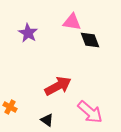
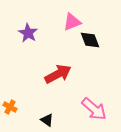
pink triangle: rotated 30 degrees counterclockwise
red arrow: moved 12 px up
pink arrow: moved 4 px right, 3 px up
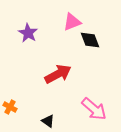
black triangle: moved 1 px right, 1 px down
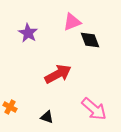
black triangle: moved 1 px left, 4 px up; rotated 16 degrees counterclockwise
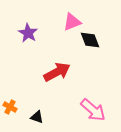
red arrow: moved 1 px left, 2 px up
pink arrow: moved 1 px left, 1 px down
black triangle: moved 10 px left
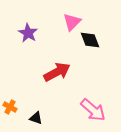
pink triangle: rotated 24 degrees counterclockwise
black triangle: moved 1 px left, 1 px down
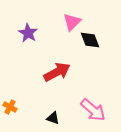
black triangle: moved 17 px right
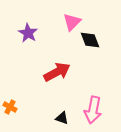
pink arrow: rotated 60 degrees clockwise
black triangle: moved 9 px right
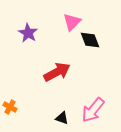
pink arrow: rotated 28 degrees clockwise
